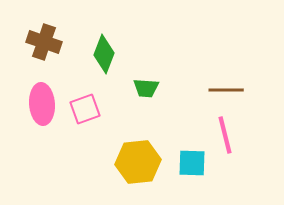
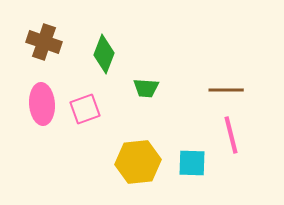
pink line: moved 6 px right
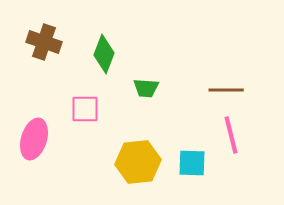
pink ellipse: moved 8 px left, 35 px down; rotated 21 degrees clockwise
pink square: rotated 20 degrees clockwise
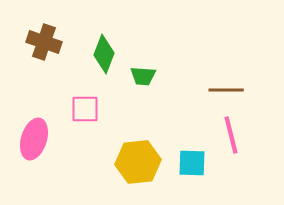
green trapezoid: moved 3 px left, 12 px up
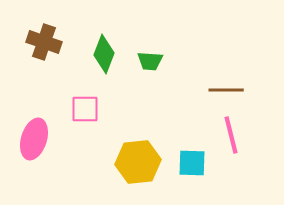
green trapezoid: moved 7 px right, 15 px up
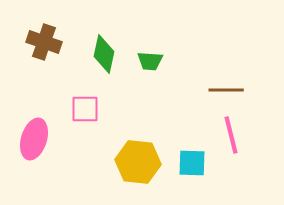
green diamond: rotated 9 degrees counterclockwise
yellow hexagon: rotated 12 degrees clockwise
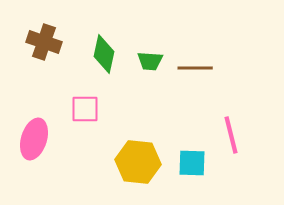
brown line: moved 31 px left, 22 px up
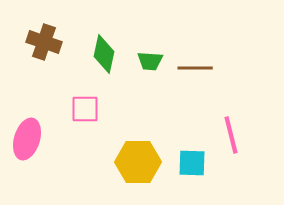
pink ellipse: moved 7 px left
yellow hexagon: rotated 6 degrees counterclockwise
